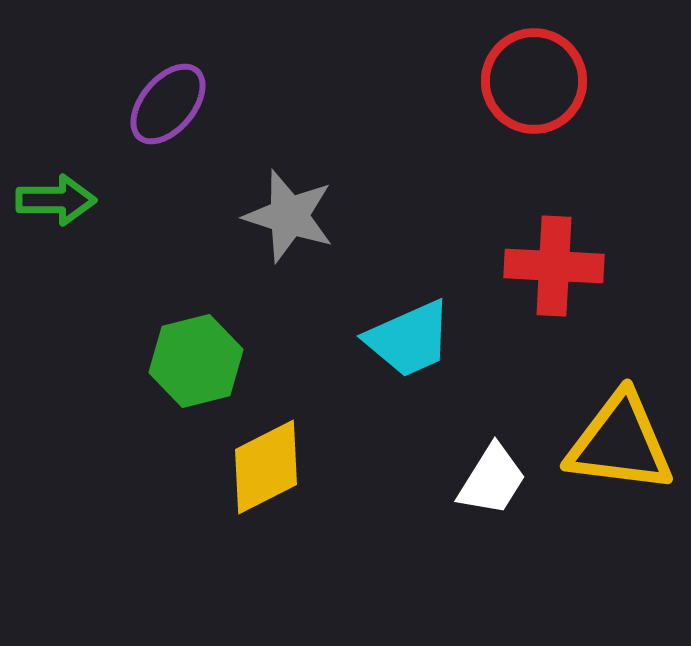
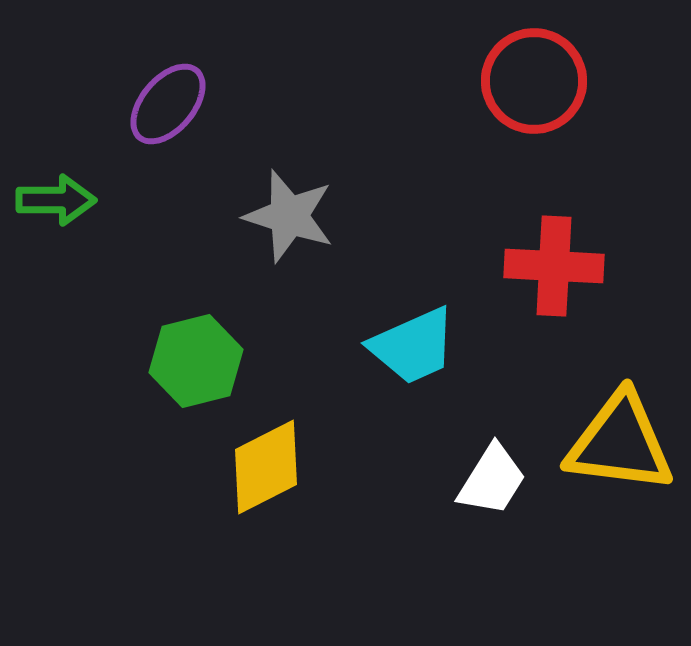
cyan trapezoid: moved 4 px right, 7 px down
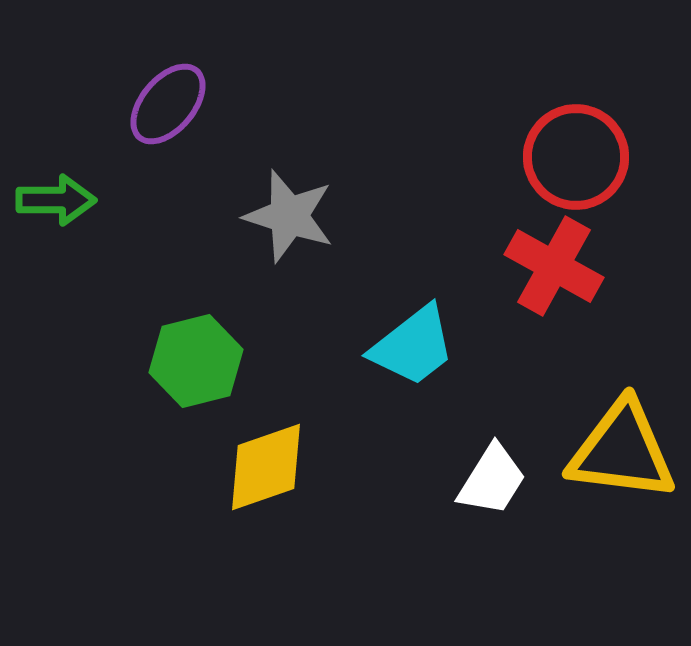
red circle: moved 42 px right, 76 px down
red cross: rotated 26 degrees clockwise
cyan trapezoid: rotated 14 degrees counterclockwise
yellow triangle: moved 2 px right, 8 px down
yellow diamond: rotated 8 degrees clockwise
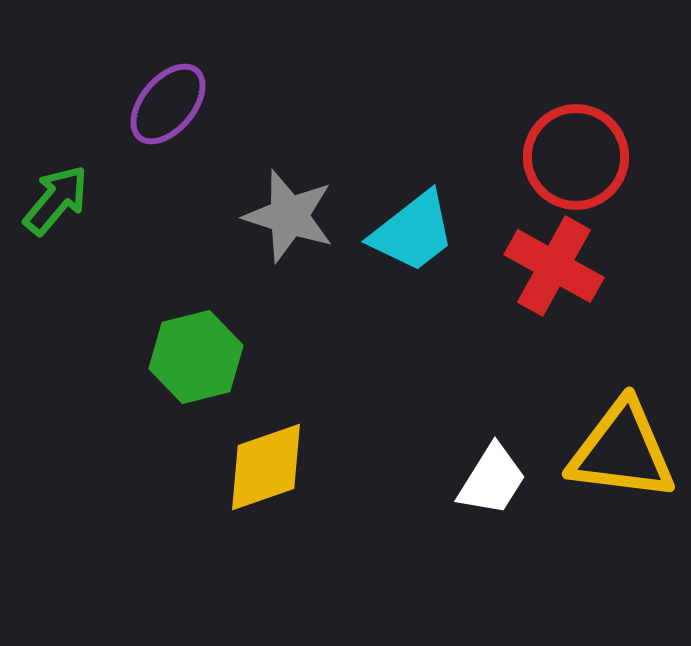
green arrow: rotated 50 degrees counterclockwise
cyan trapezoid: moved 114 px up
green hexagon: moved 4 px up
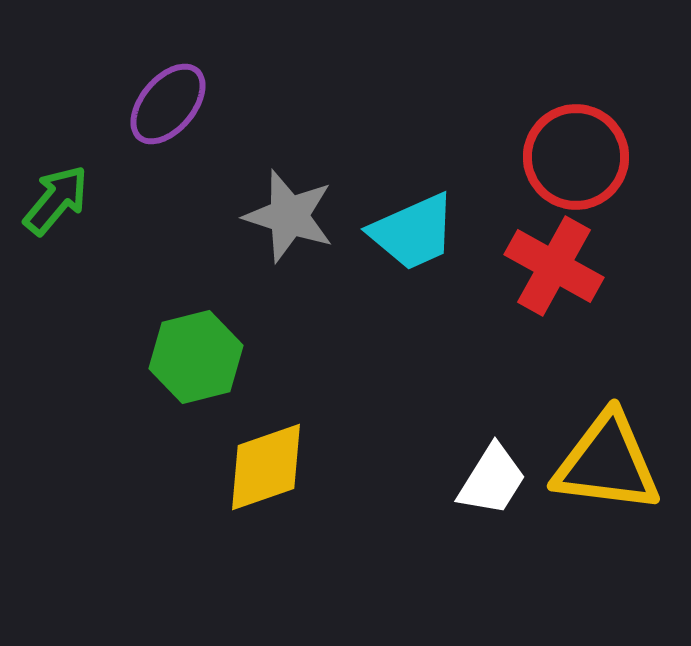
cyan trapezoid: rotated 14 degrees clockwise
yellow triangle: moved 15 px left, 12 px down
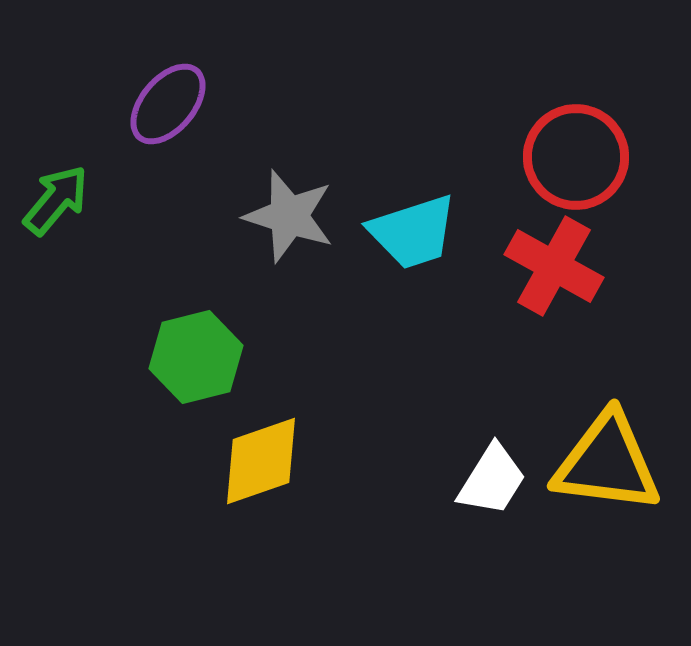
cyan trapezoid: rotated 6 degrees clockwise
yellow diamond: moved 5 px left, 6 px up
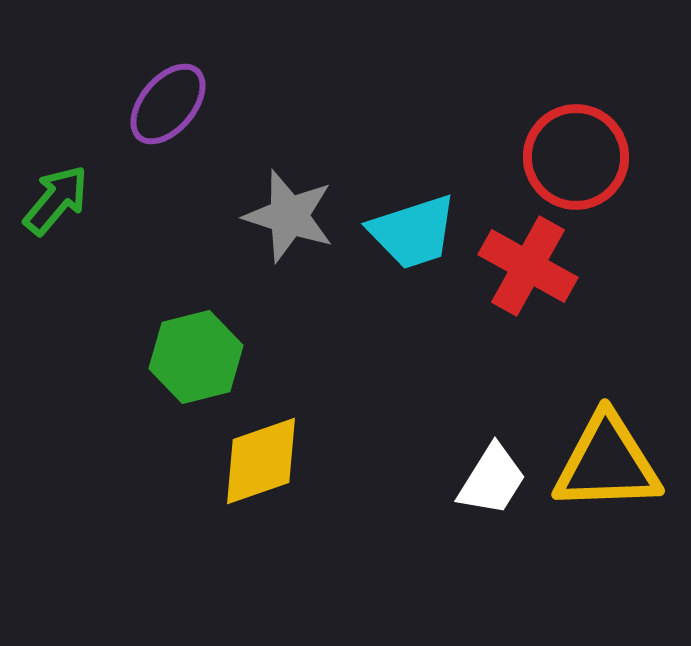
red cross: moved 26 px left
yellow triangle: rotated 9 degrees counterclockwise
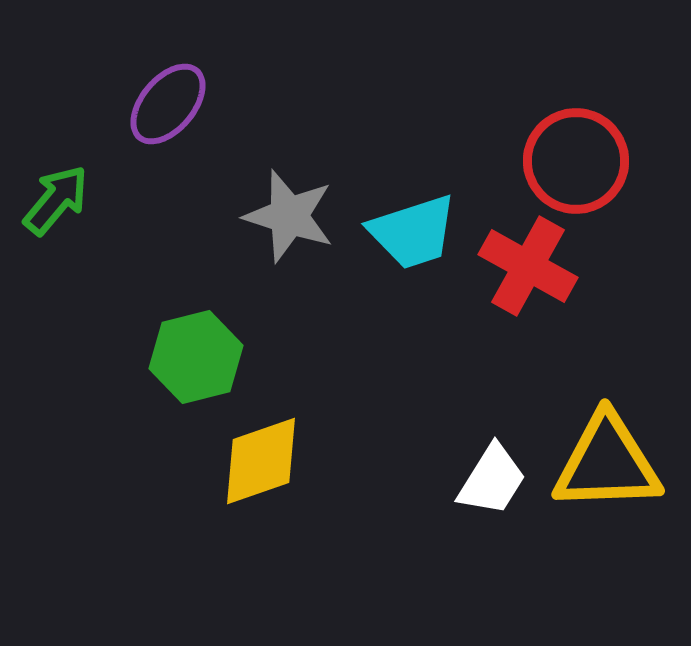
red circle: moved 4 px down
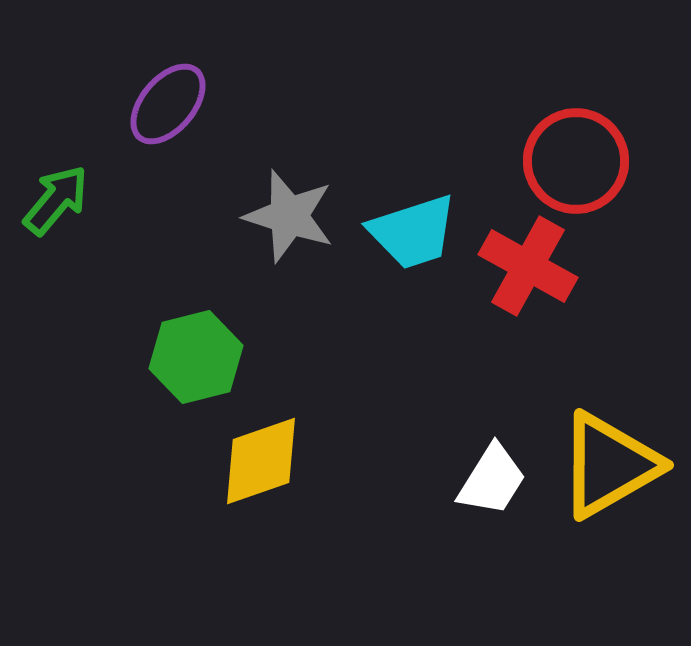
yellow triangle: moved 2 px right, 2 px down; rotated 28 degrees counterclockwise
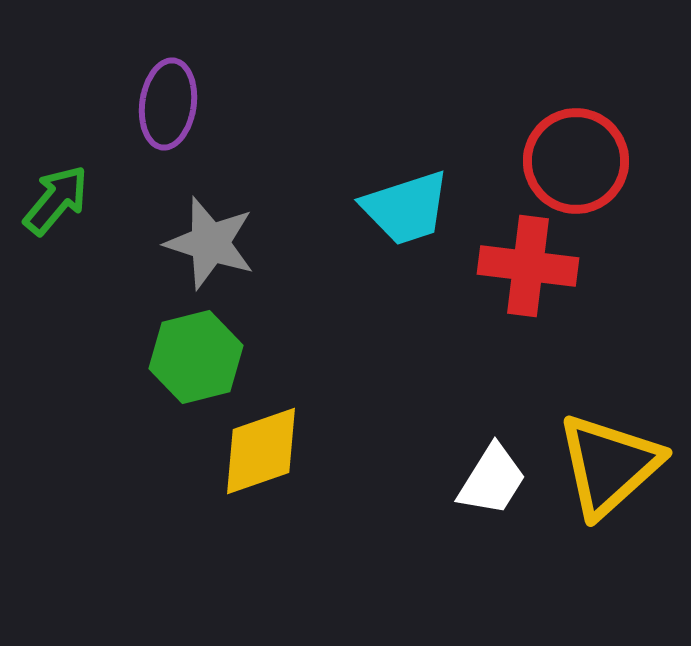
purple ellipse: rotated 32 degrees counterclockwise
gray star: moved 79 px left, 27 px down
cyan trapezoid: moved 7 px left, 24 px up
red cross: rotated 22 degrees counterclockwise
yellow diamond: moved 10 px up
yellow triangle: rotated 12 degrees counterclockwise
